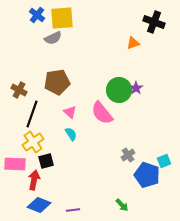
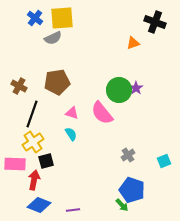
blue cross: moved 2 px left, 3 px down
black cross: moved 1 px right
brown cross: moved 4 px up
pink triangle: moved 2 px right, 1 px down; rotated 24 degrees counterclockwise
blue pentagon: moved 15 px left, 15 px down
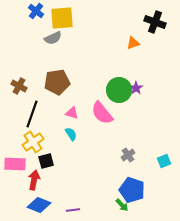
blue cross: moved 1 px right, 7 px up
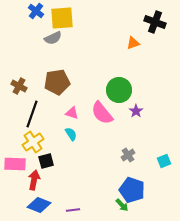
purple star: moved 23 px down
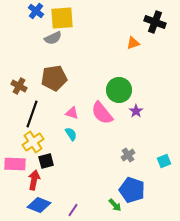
brown pentagon: moved 3 px left, 4 px up
green arrow: moved 7 px left
purple line: rotated 48 degrees counterclockwise
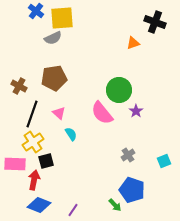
pink triangle: moved 13 px left; rotated 24 degrees clockwise
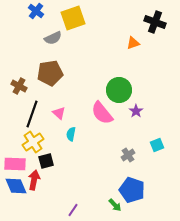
yellow square: moved 11 px right; rotated 15 degrees counterclockwise
brown pentagon: moved 4 px left, 5 px up
cyan semicircle: rotated 136 degrees counterclockwise
cyan square: moved 7 px left, 16 px up
blue diamond: moved 23 px left, 19 px up; rotated 45 degrees clockwise
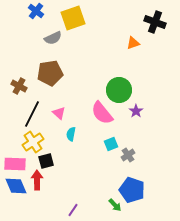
black line: rotated 8 degrees clockwise
cyan square: moved 46 px left, 1 px up
red arrow: moved 3 px right; rotated 12 degrees counterclockwise
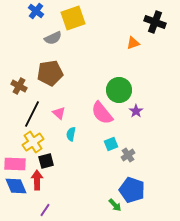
purple line: moved 28 px left
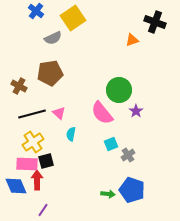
yellow square: rotated 15 degrees counterclockwise
orange triangle: moved 1 px left, 3 px up
black line: rotated 48 degrees clockwise
pink rectangle: moved 12 px right
green arrow: moved 7 px left, 11 px up; rotated 40 degrees counterclockwise
purple line: moved 2 px left
